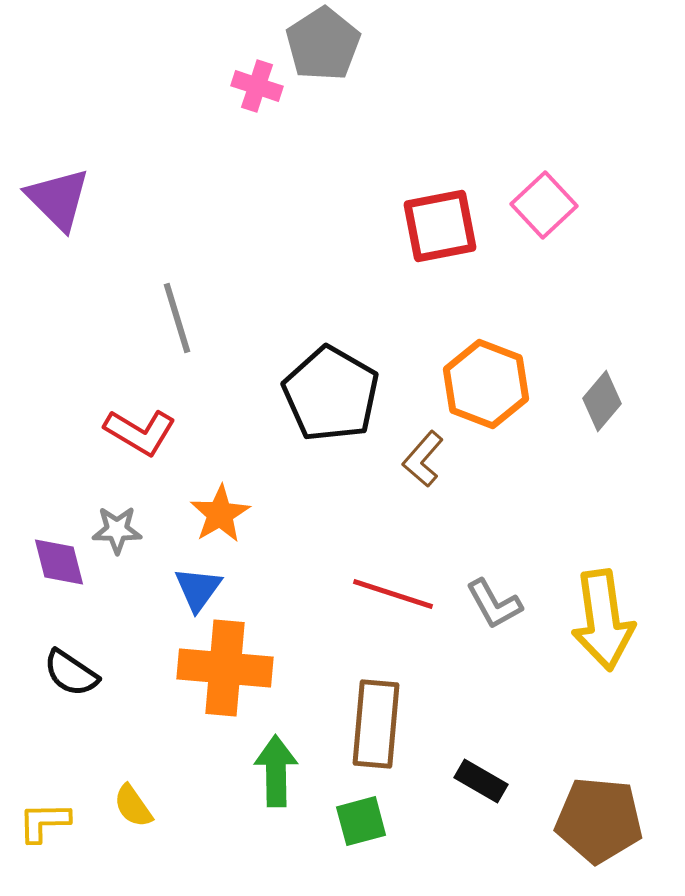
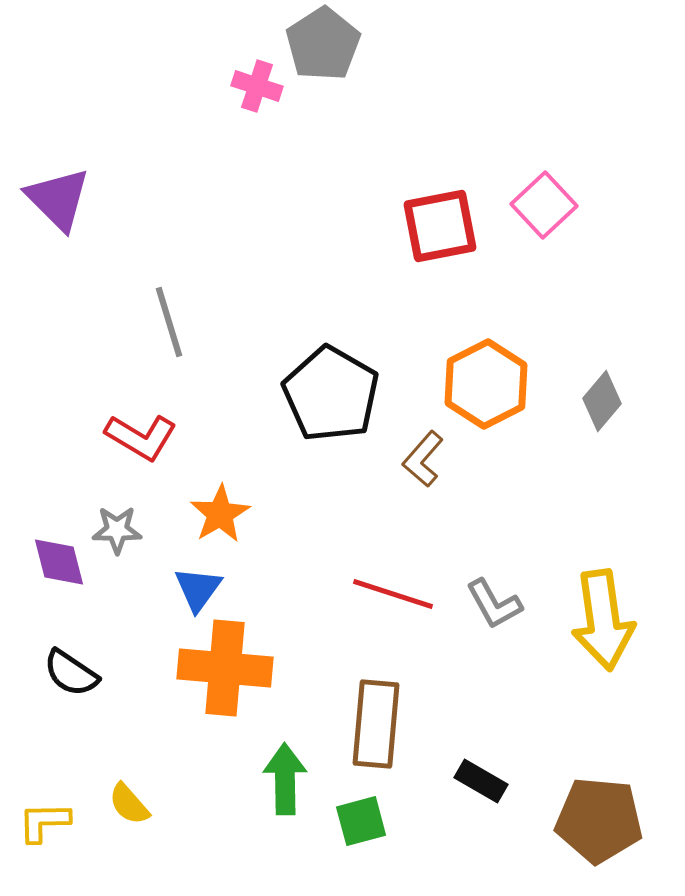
gray line: moved 8 px left, 4 px down
orange hexagon: rotated 12 degrees clockwise
red L-shape: moved 1 px right, 5 px down
green arrow: moved 9 px right, 8 px down
yellow semicircle: moved 4 px left, 2 px up; rotated 6 degrees counterclockwise
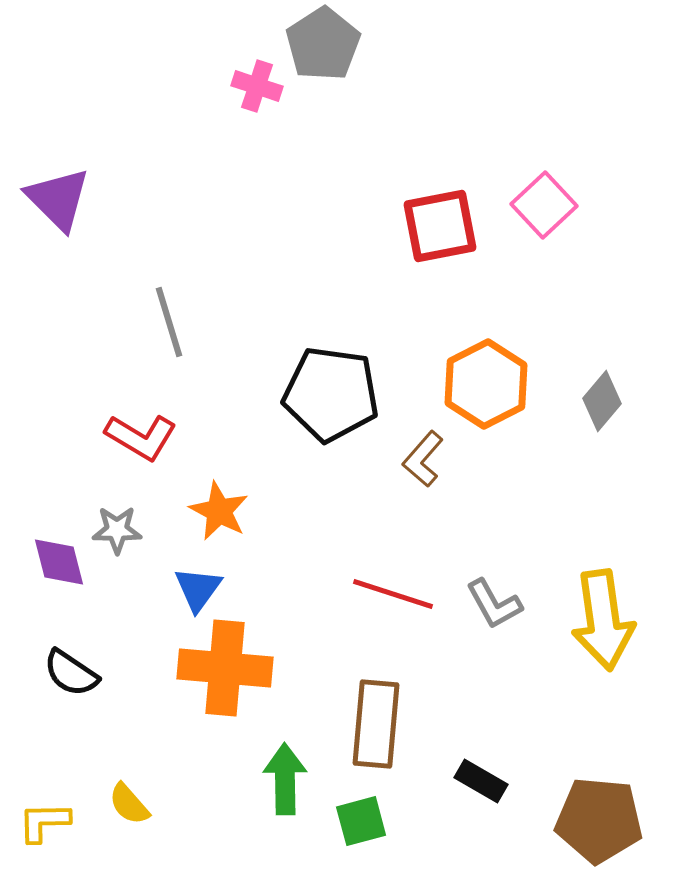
black pentagon: rotated 22 degrees counterclockwise
orange star: moved 1 px left, 3 px up; rotated 14 degrees counterclockwise
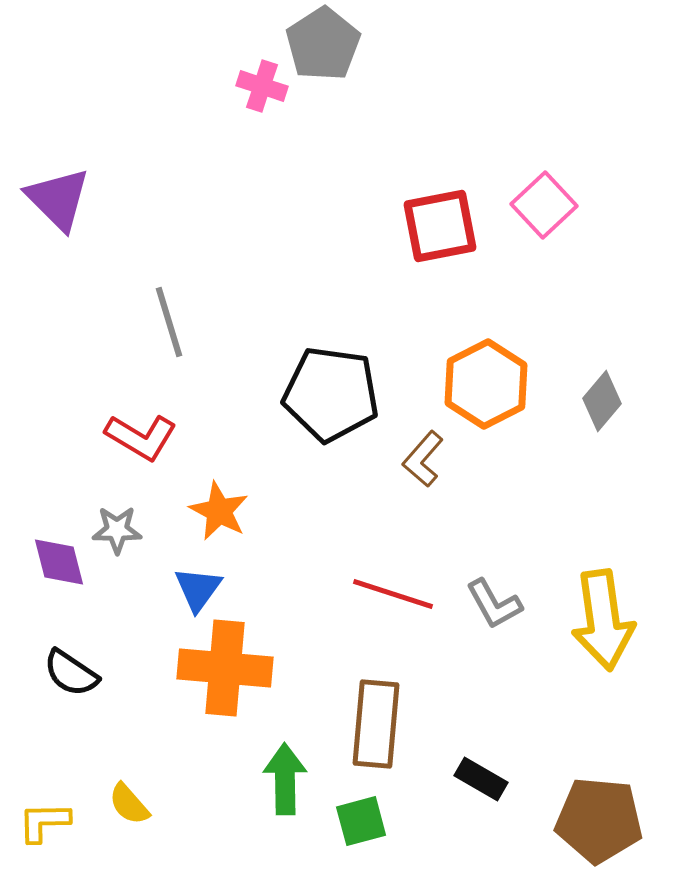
pink cross: moved 5 px right
black rectangle: moved 2 px up
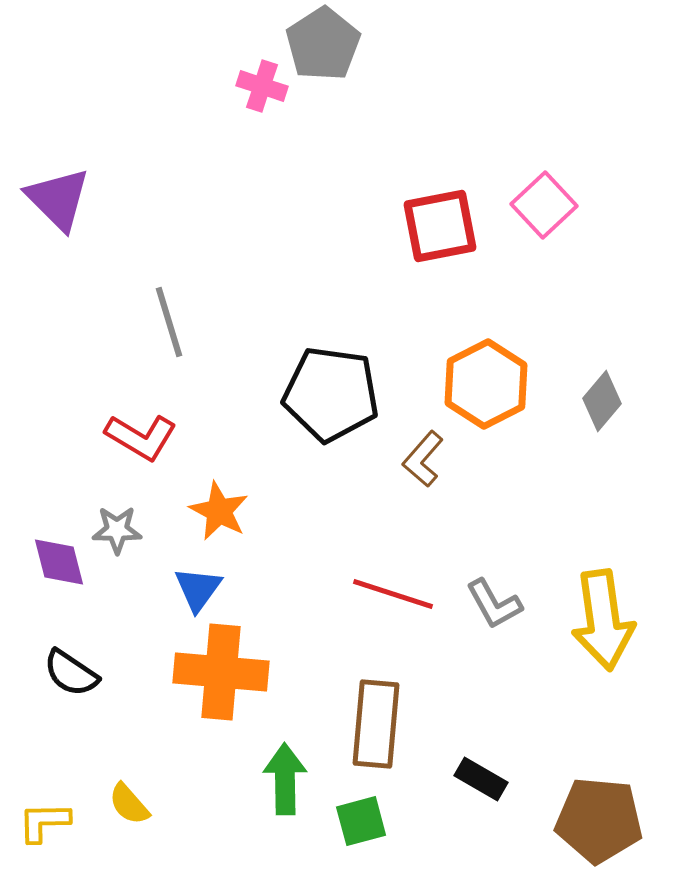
orange cross: moved 4 px left, 4 px down
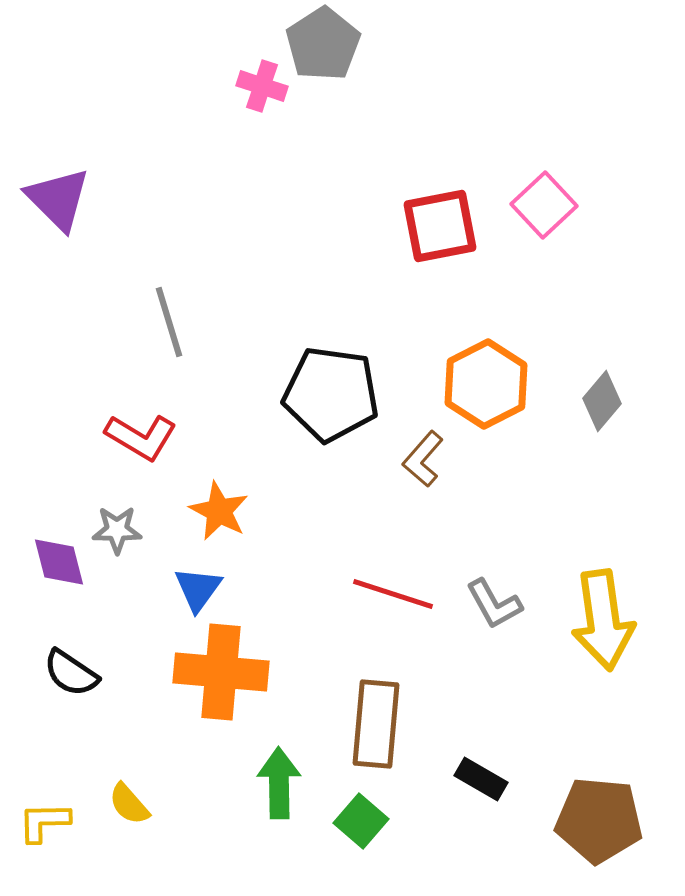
green arrow: moved 6 px left, 4 px down
green square: rotated 34 degrees counterclockwise
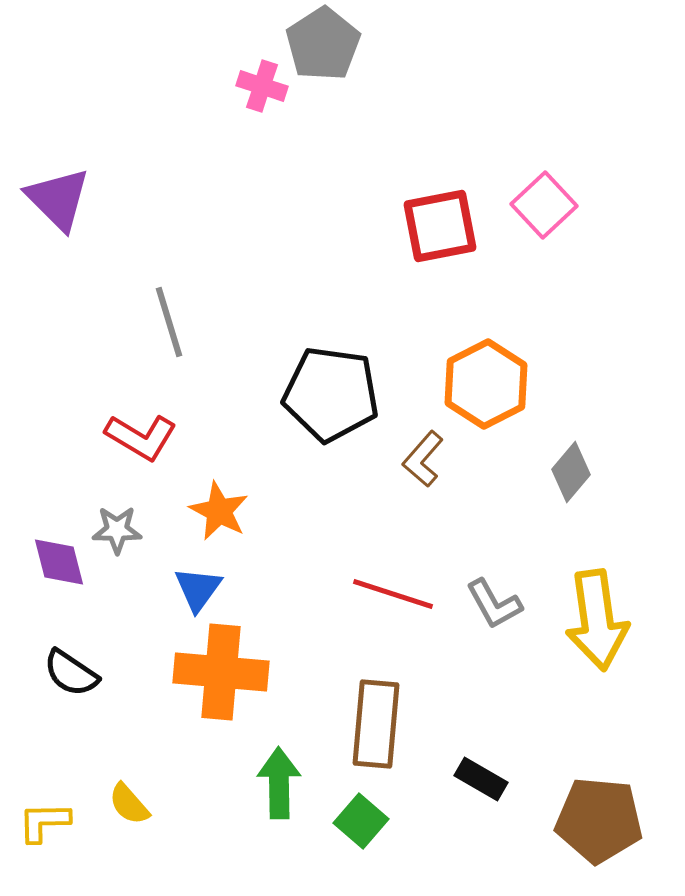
gray diamond: moved 31 px left, 71 px down
yellow arrow: moved 6 px left
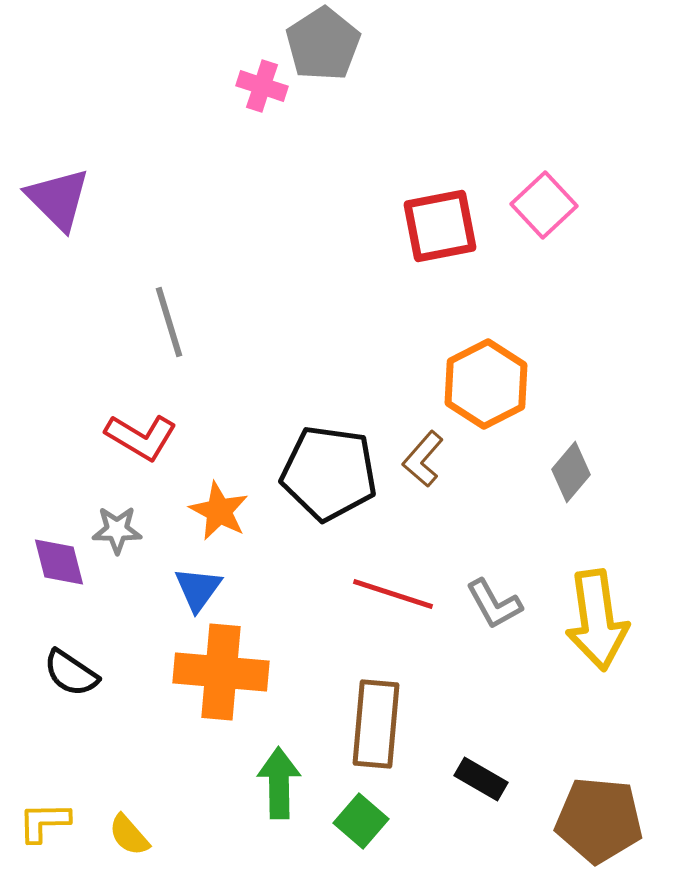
black pentagon: moved 2 px left, 79 px down
yellow semicircle: moved 31 px down
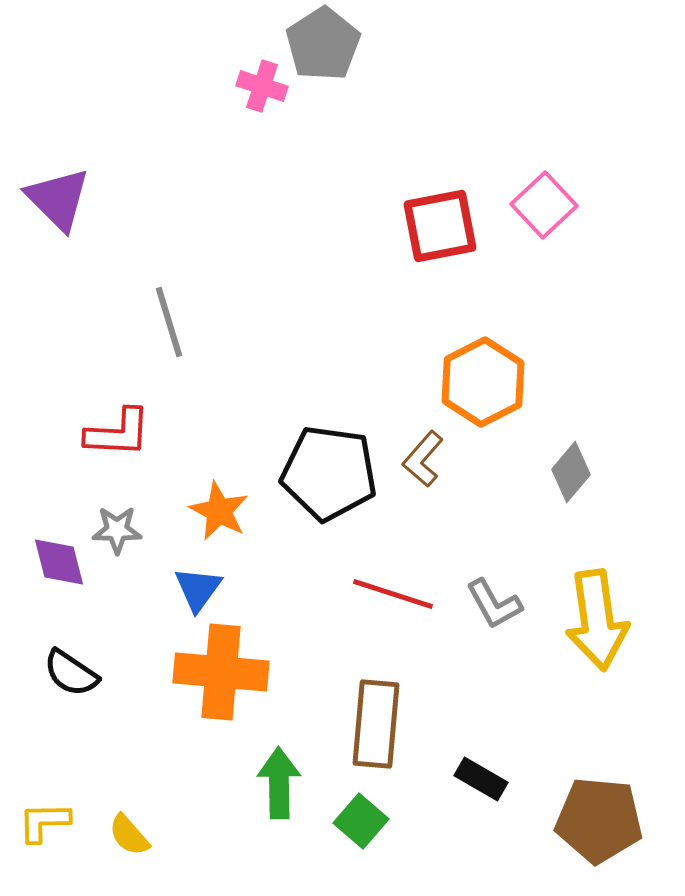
orange hexagon: moved 3 px left, 2 px up
red L-shape: moved 23 px left, 4 px up; rotated 28 degrees counterclockwise
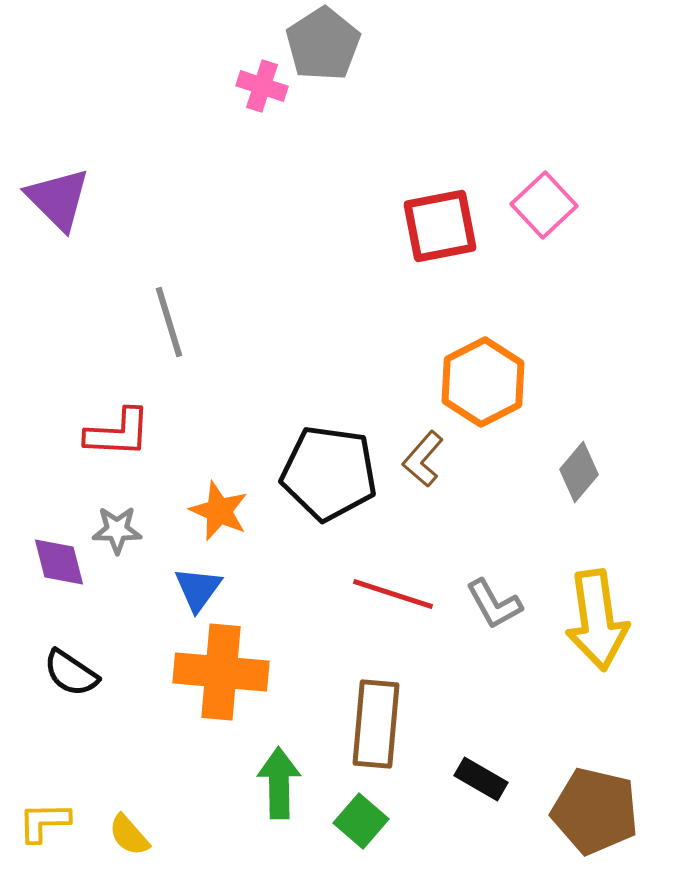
gray diamond: moved 8 px right
orange star: rotated 4 degrees counterclockwise
brown pentagon: moved 4 px left, 9 px up; rotated 8 degrees clockwise
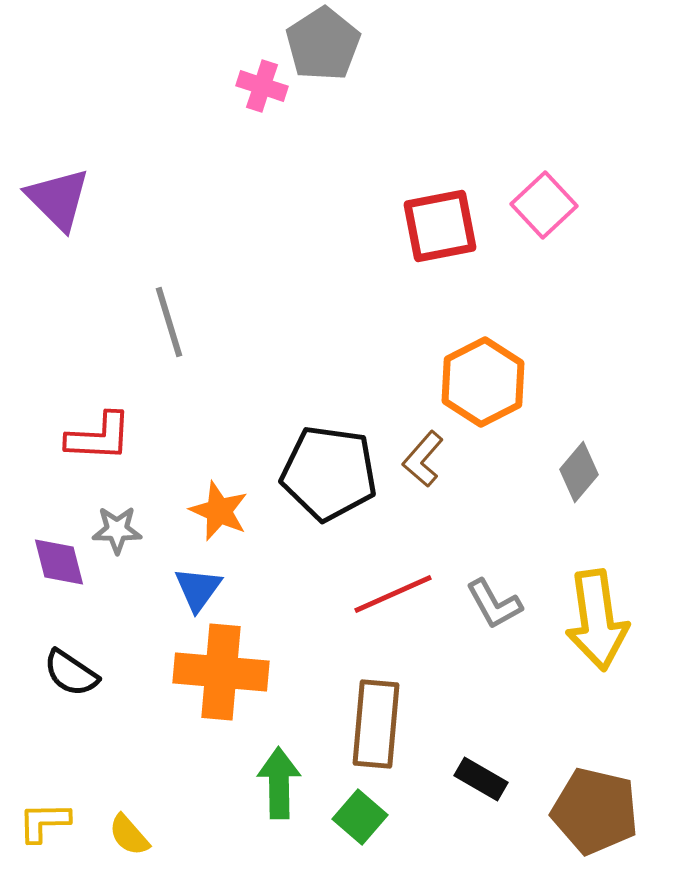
red L-shape: moved 19 px left, 4 px down
red line: rotated 42 degrees counterclockwise
green square: moved 1 px left, 4 px up
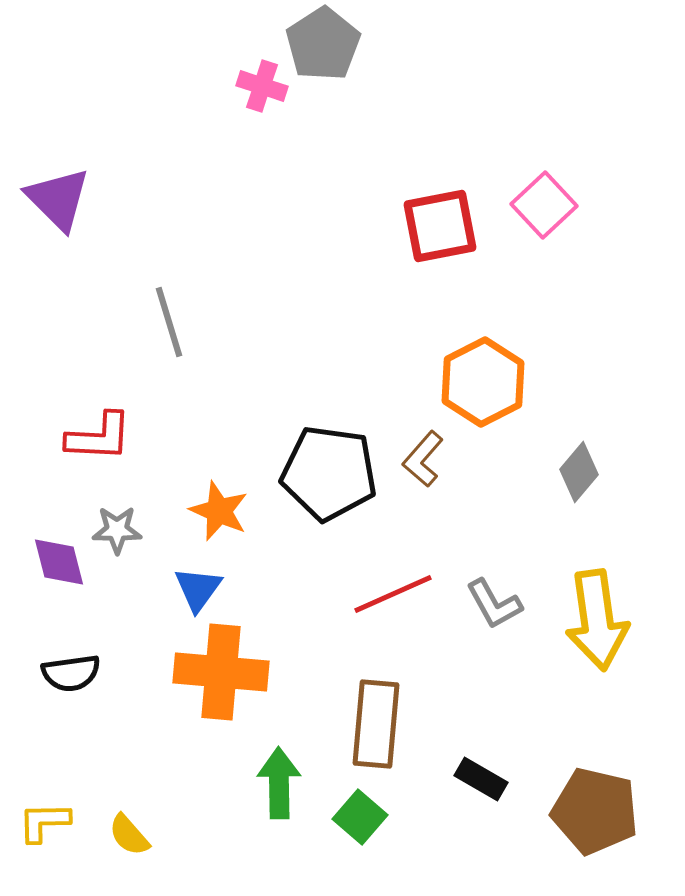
black semicircle: rotated 42 degrees counterclockwise
